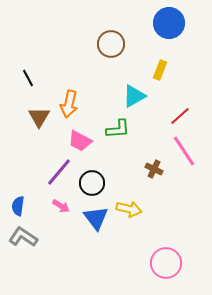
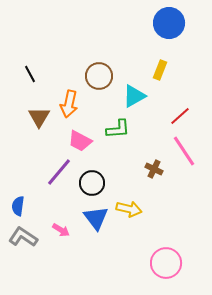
brown circle: moved 12 px left, 32 px down
black line: moved 2 px right, 4 px up
pink arrow: moved 24 px down
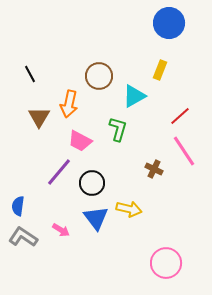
green L-shape: rotated 70 degrees counterclockwise
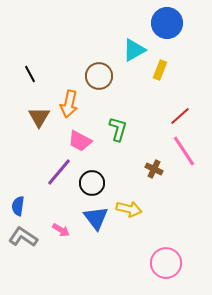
blue circle: moved 2 px left
cyan triangle: moved 46 px up
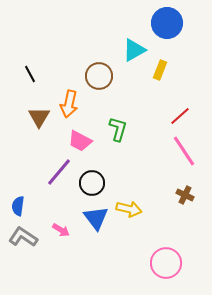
brown cross: moved 31 px right, 26 px down
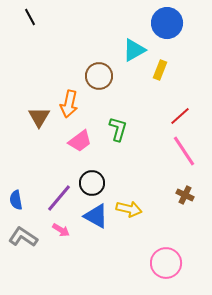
black line: moved 57 px up
pink trapezoid: rotated 65 degrees counterclockwise
purple line: moved 26 px down
blue semicircle: moved 2 px left, 6 px up; rotated 18 degrees counterclockwise
blue triangle: moved 2 px up; rotated 24 degrees counterclockwise
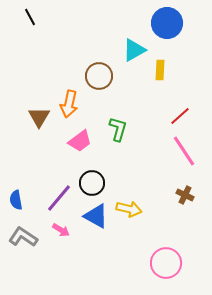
yellow rectangle: rotated 18 degrees counterclockwise
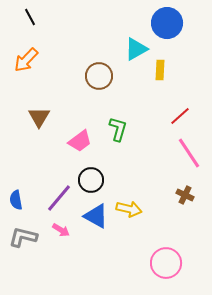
cyan triangle: moved 2 px right, 1 px up
orange arrow: moved 43 px left, 44 px up; rotated 32 degrees clockwise
pink line: moved 5 px right, 2 px down
black circle: moved 1 px left, 3 px up
gray L-shape: rotated 20 degrees counterclockwise
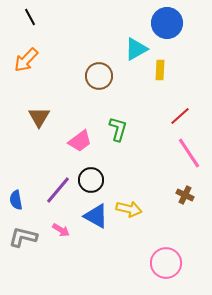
purple line: moved 1 px left, 8 px up
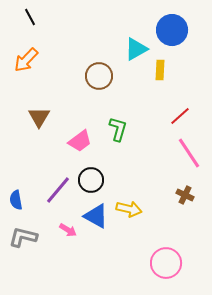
blue circle: moved 5 px right, 7 px down
pink arrow: moved 7 px right
